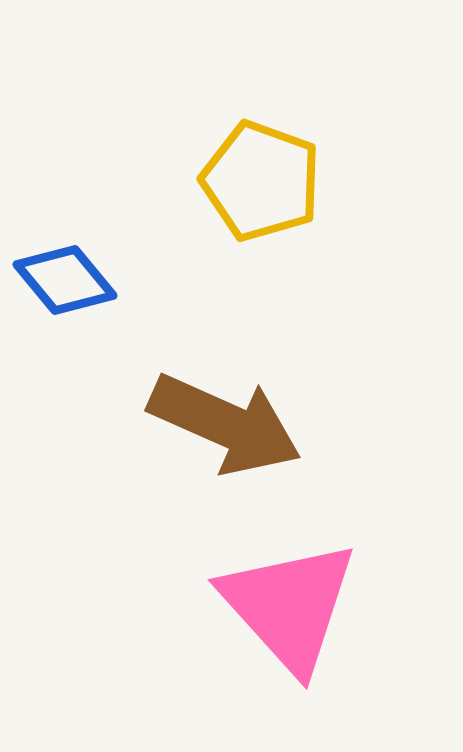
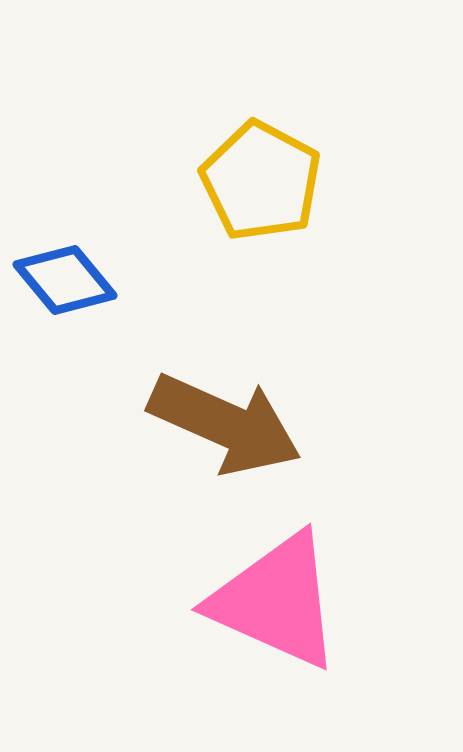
yellow pentagon: rotated 8 degrees clockwise
pink triangle: moved 13 px left, 5 px up; rotated 24 degrees counterclockwise
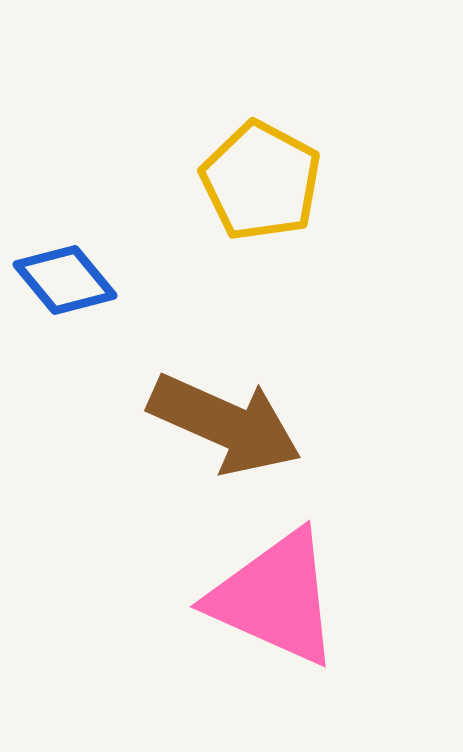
pink triangle: moved 1 px left, 3 px up
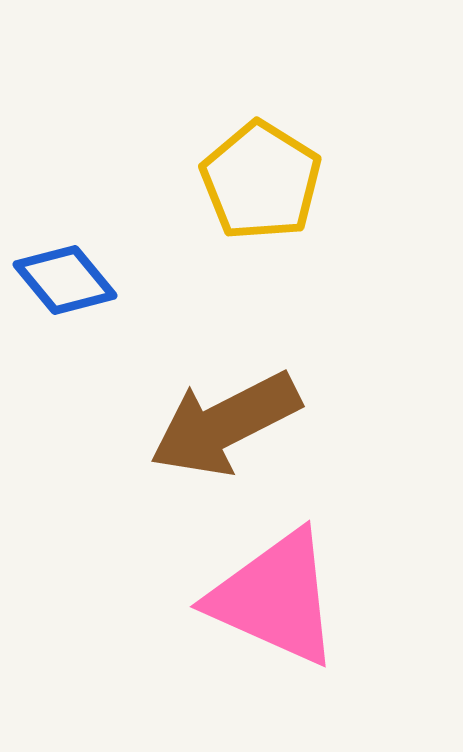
yellow pentagon: rotated 4 degrees clockwise
brown arrow: rotated 129 degrees clockwise
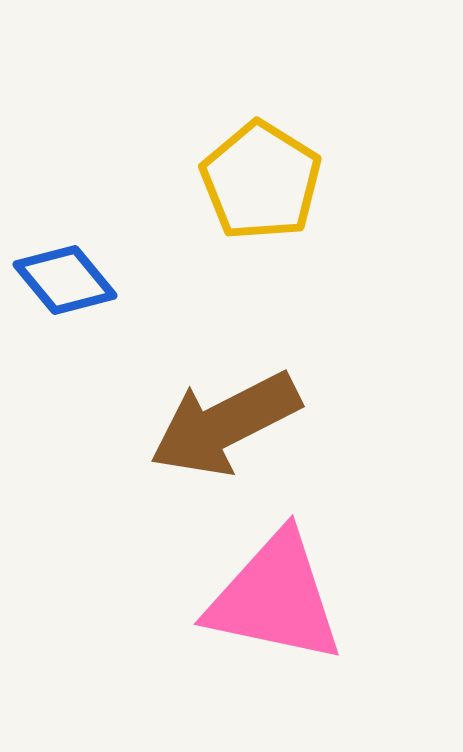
pink triangle: rotated 12 degrees counterclockwise
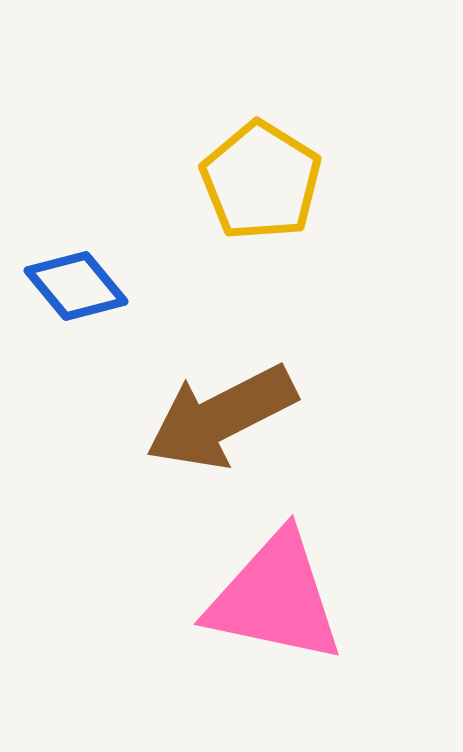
blue diamond: moved 11 px right, 6 px down
brown arrow: moved 4 px left, 7 px up
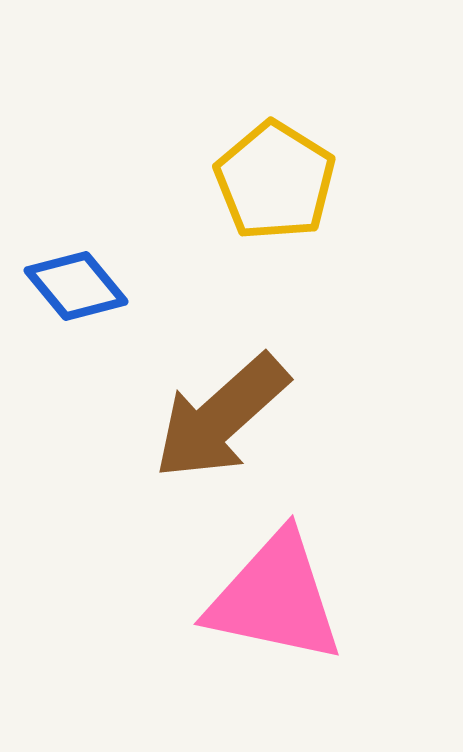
yellow pentagon: moved 14 px right
brown arrow: rotated 15 degrees counterclockwise
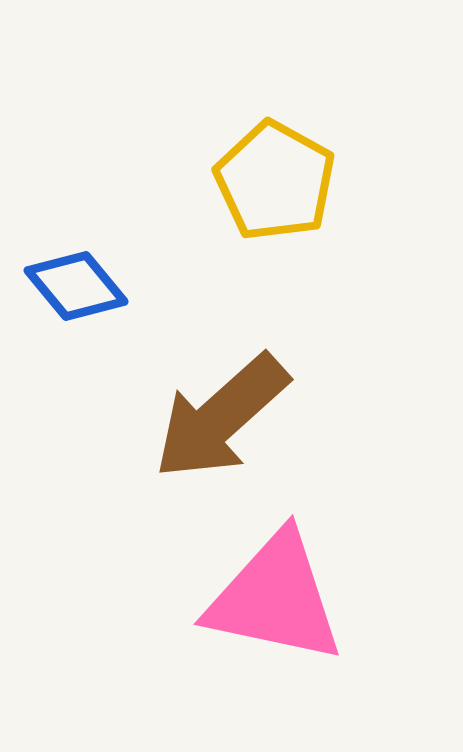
yellow pentagon: rotated 3 degrees counterclockwise
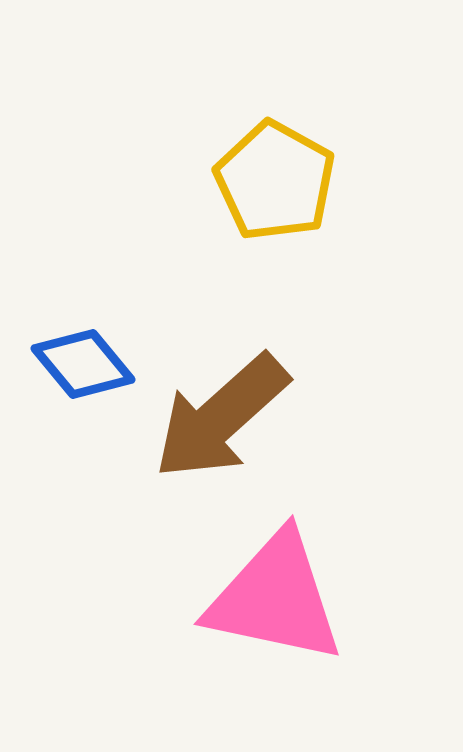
blue diamond: moved 7 px right, 78 px down
